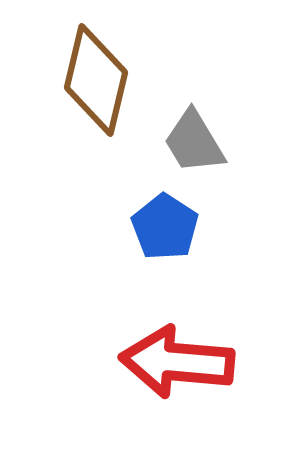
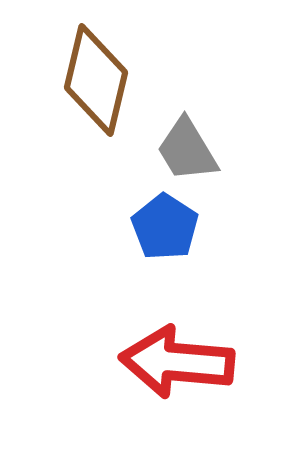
gray trapezoid: moved 7 px left, 8 px down
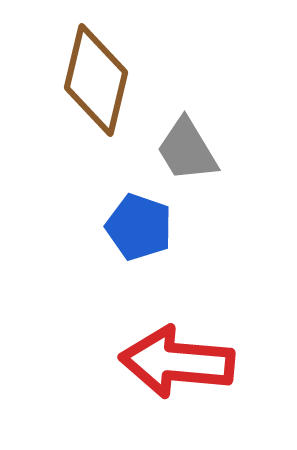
blue pentagon: moved 26 px left; rotated 14 degrees counterclockwise
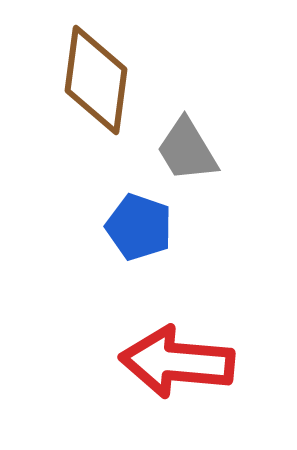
brown diamond: rotated 6 degrees counterclockwise
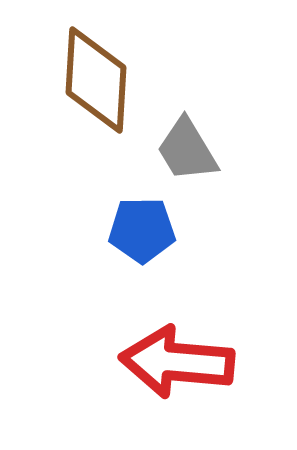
brown diamond: rotated 4 degrees counterclockwise
blue pentagon: moved 3 px right, 3 px down; rotated 20 degrees counterclockwise
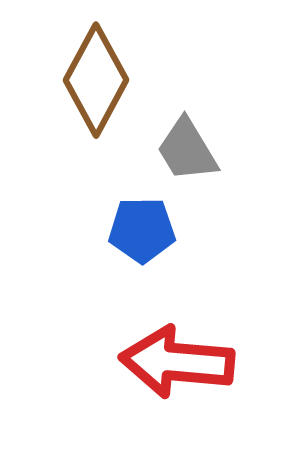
brown diamond: rotated 25 degrees clockwise
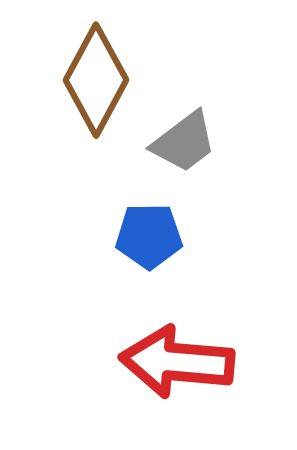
gray trapezoid: moved 3 px left, 8 px up; rotated 96 degrees counterclockwise
blue pentagon: moved 7 px right, 6 px down
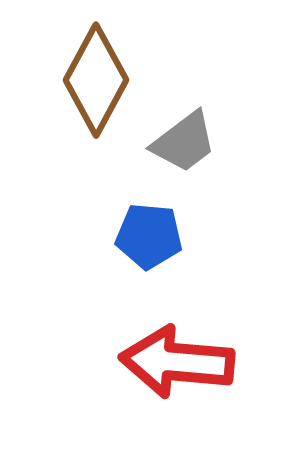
blue pentagon: rotated 6 degrees clockwise
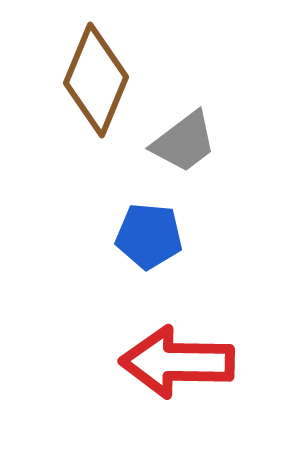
brown diamond: rotated 6 degrees counterclockwise
red arrow: rotated 4 degrees counterclockwise
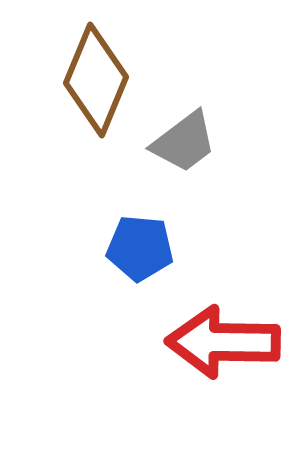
blue pentagon: moved 9 px left, 12 px down
red arrow: moved 46 px right, 20 px up
